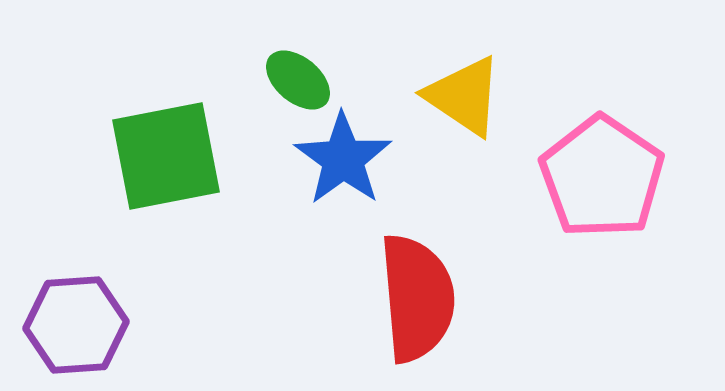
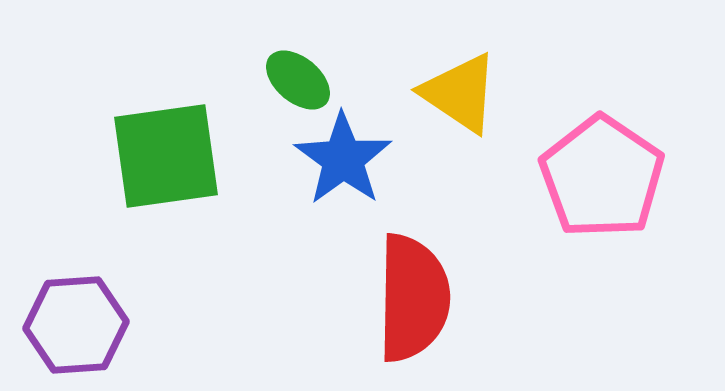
yellow triangle: moved 4 px left, 3 px up
green square: rotated 3 degrees clockwise
red semicircle: moved 4 px left; rotated 6 degrees clockwise
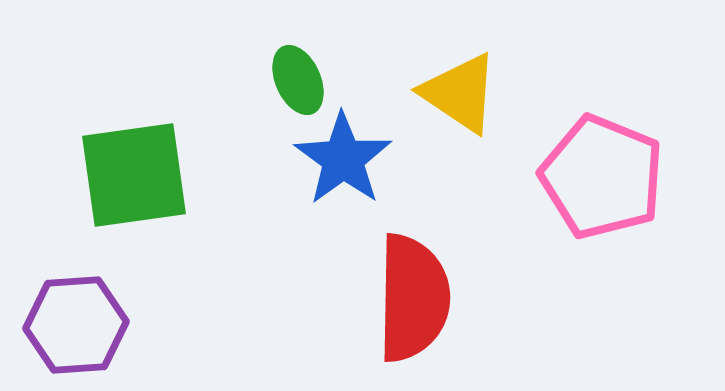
green ellipse: rotated 26 degrees clockwise
green square: moved 32 px left, 19 px down
pink pentagon: rotated 12 degrees counterclockwise
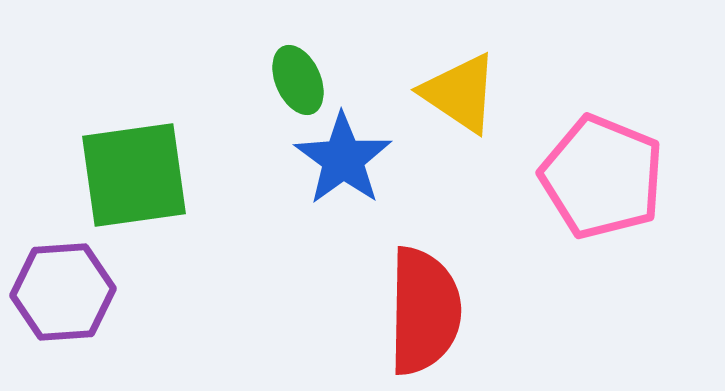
red semicircle: moved 11 px right, 13 px down
purple hexagon: moved 13 px left, 33 px up
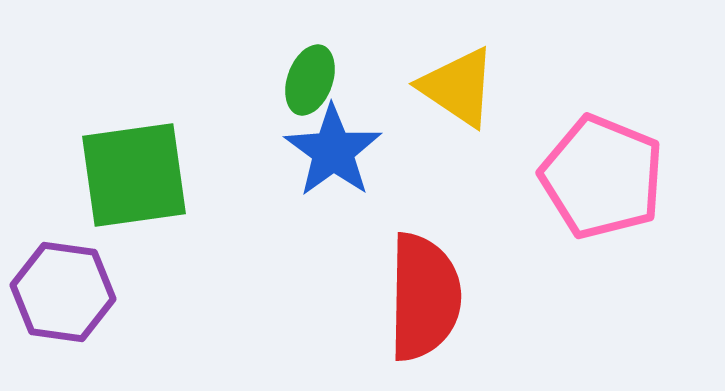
green ellipse: moved 12 px right; rotated 44 degrees clockwise
yellow triangle: moved 2 px left, 6 px up
blue star: moved 10 px left, 8 px up
purple hexagon: rotated 12 degrees clockwise
red semicircle: moved 14 px up
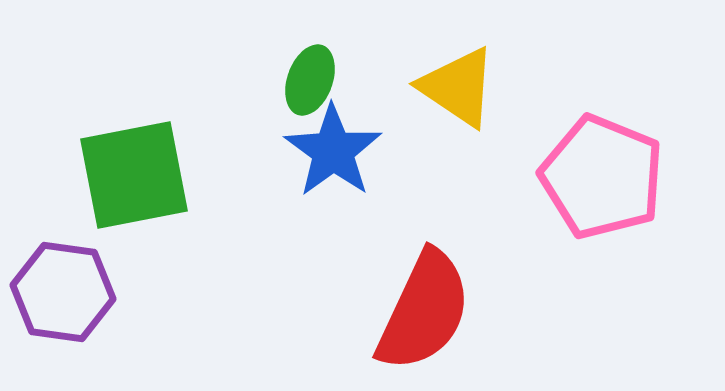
green square: rotated 3 degrees counterclockwise
red semicircle: moved 14 px down; rotated 24 degrees clockwise
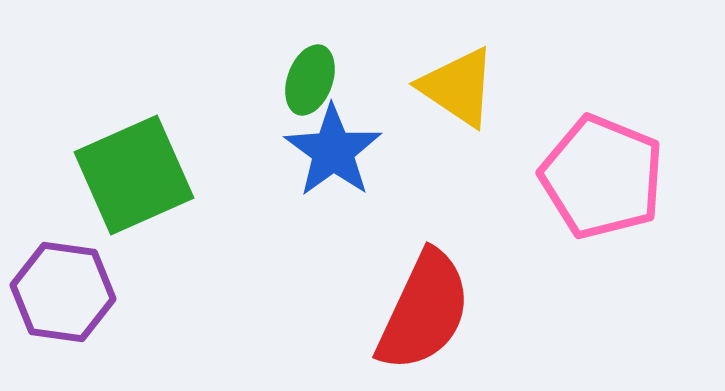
green square: rotated 13 degrees counterclockwise
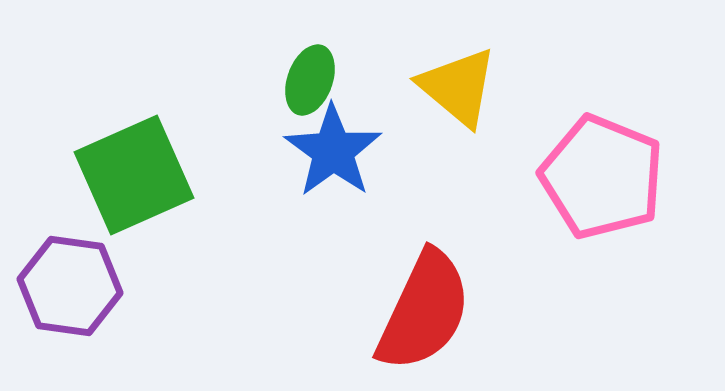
yellow triangle: rotated 6 degrees clockwise
purple hexagon: moved 7 px right, 6 px up
